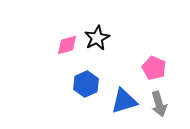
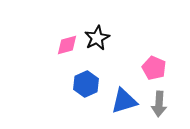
gray arrow: rotated 20 degrees clockwise
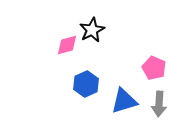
black star: moved 5 px left, 8 px up
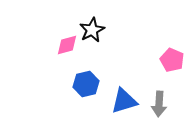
pink pentagon: moved 18 px right, 8 px up
blue hexagon: rotated 10 degrees clockwise
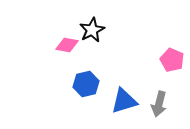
pink diamond: rotated 25 degrees clockwise
gray arrow: rotated 10 degrees clockwise
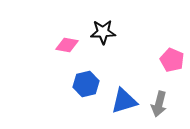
black star: moved 11 px right, 2 px down; rotated 25 degrees clockwise
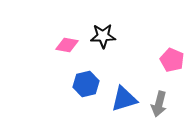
black star: moved 4 px down
blue triangle: moved 2 px up
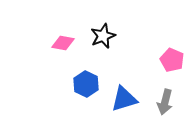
black star: rotated 20 degrees counterclockwise
pink diamond: moved 4 px left, 2 px up
blue hexagon: rotated 20 degrees counterclockwise
gray arrow: moved 6 px right, 2 px up
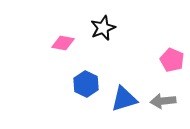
black star: moved 8 px up
gray arrow: moved 2 px left, 1 px up; rotated 70 degrees clockwise
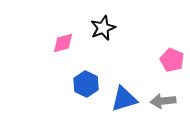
pink diamond: rotated 25 degrees counterclockwise
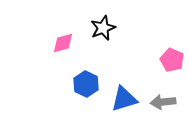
gray arrow: moved 1 px down
